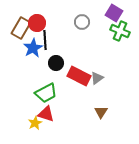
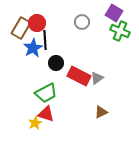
brown triangle: rotated 32 degrees clockwise
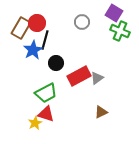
black line: rotated 18 degrees clockwise
blue star: moved 2 px down
red rectangle: rotated 55 degrees counterclockwise
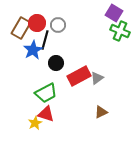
gray circle: moved 24 px left, 3 px down
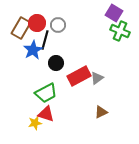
yellow star: rotated 16 degrees clockwise
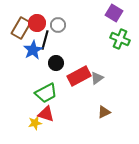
green cross: moved 8 px down
brown triangle: moved 3 px right
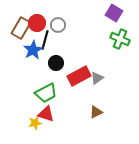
brown triangle: moved 8 px left
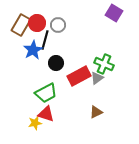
brown rectangle: moved 3 px up
green cross: moved 16 px left, 25 px down
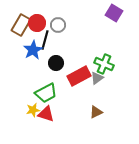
yellow star: moved 2 px left, 13 px up
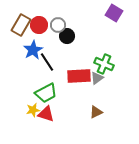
red circle: moved 2 px right, 2 px down
black line: moved 2 px right, 22 px down; rotated 48 degrees counterclockwise
black circle: moved 11 px right, 27 px up
red rectangle: rotated 25 degrees clockwise
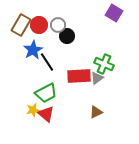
red triangle: rotated 24 degrees clockwise
